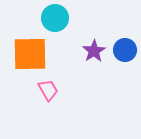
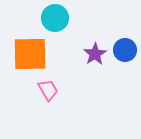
purple star: moved 1 px right, 3 px down
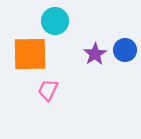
cyan circle: moved 3 px down
pink trapezoid: rotated 125 degrees counterclockwise
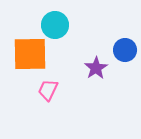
cyan circle: moved 4 px down
purple star: moved 1 px right, 14 px down
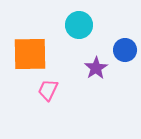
cyan circle: moved 24 px right
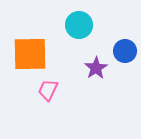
blue circle: moved 1 px down
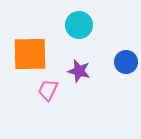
blue circle: moved 1 px right, 11 px down
purple star: moved 17 px left, 3 px down; rotated 25 degrees counterclockwise
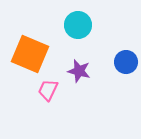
cyan circle: moved 1 px left
orange square: rotated 24 degrees clockwise
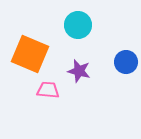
pink trapezoid: rotated 70 degrees clockwise
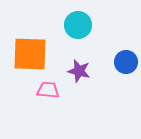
orange square: rotated 21 degrees counterclockwise
